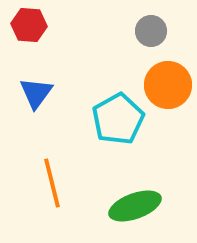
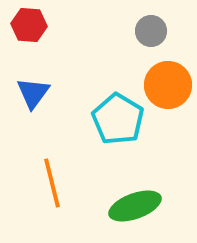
blue triangle: moved 3 px left
cyan pentagon: rotated 12 degrees counterclockwise
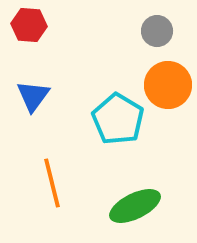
gray circle: moved 6 px right
blue triangle: moved 3 px down
green ellipse: rotated 6 degrees counterclockwise
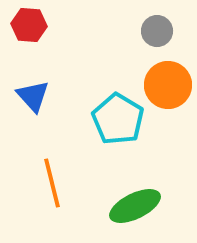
blue triangle: rotated 18 degrees counterclockwise
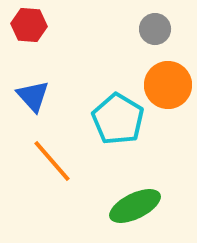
gray circle: moved 2 px left, 2 px up
orange line: moved 22 px up; rotated 27 degrees counterclockwise
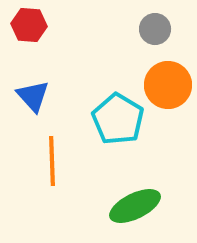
orange line: rotated 39 degrees clockwise
